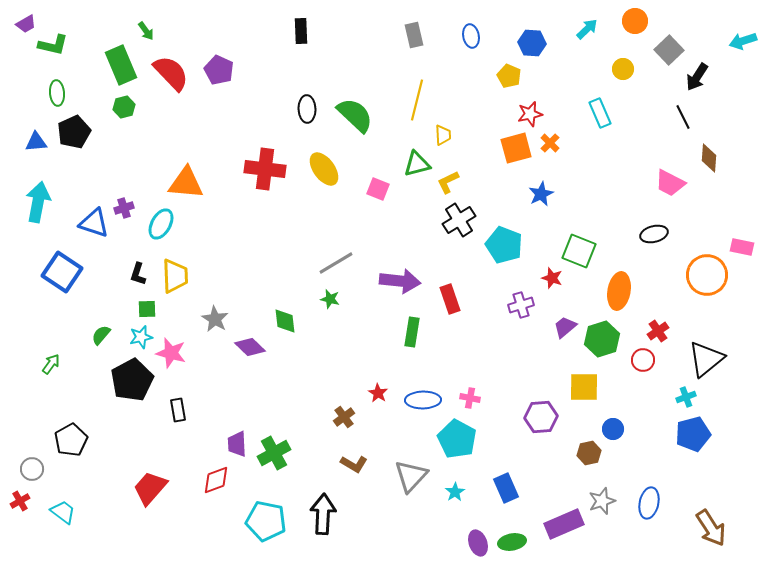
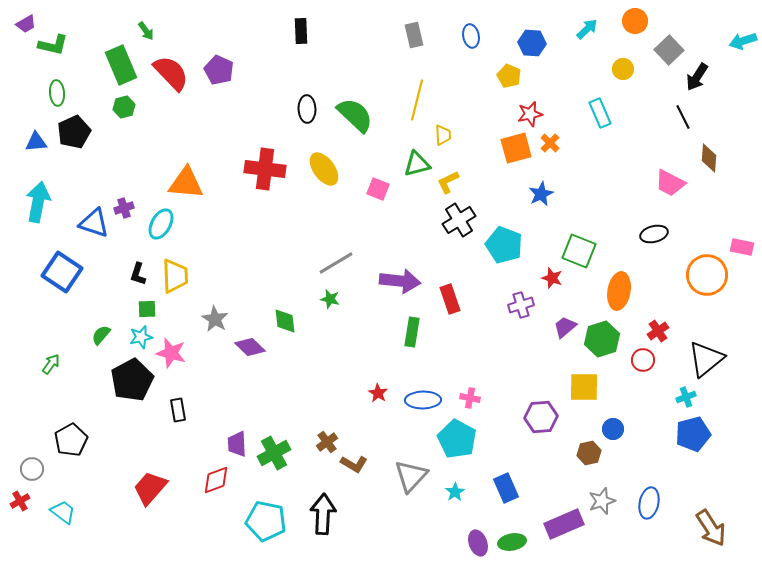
brown cross at (344, 417): moved 17 px left, 25 px down
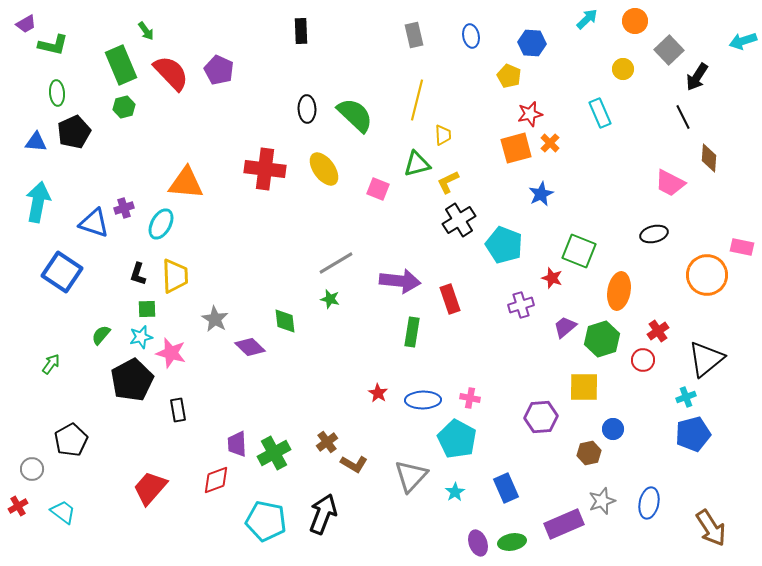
cyan arrow at (587, 29): moved 10 px up
blue triangle at (36, 142): rotated 10 degrees clockwise
red cross at (20, 501): moved 2 px left, 5 px down
black arrow at (323, 514): rotated 18 degrees clockwise
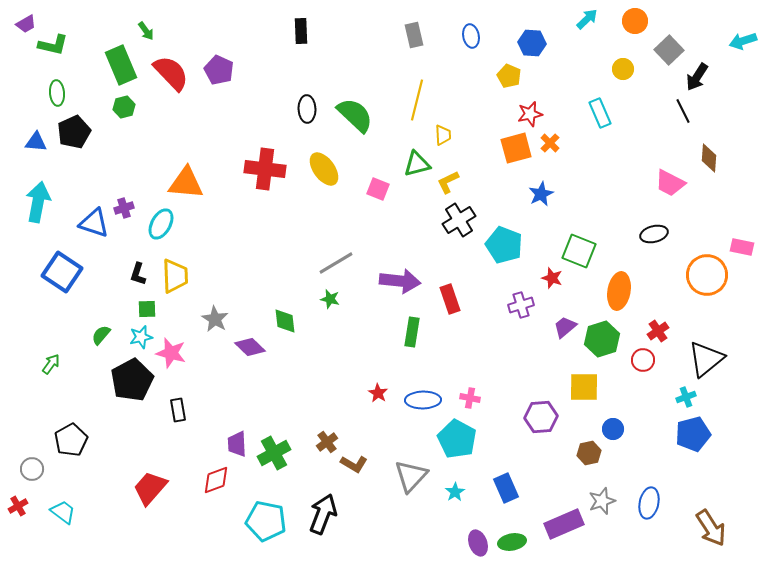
black line at (683, 117): moved 6 px up
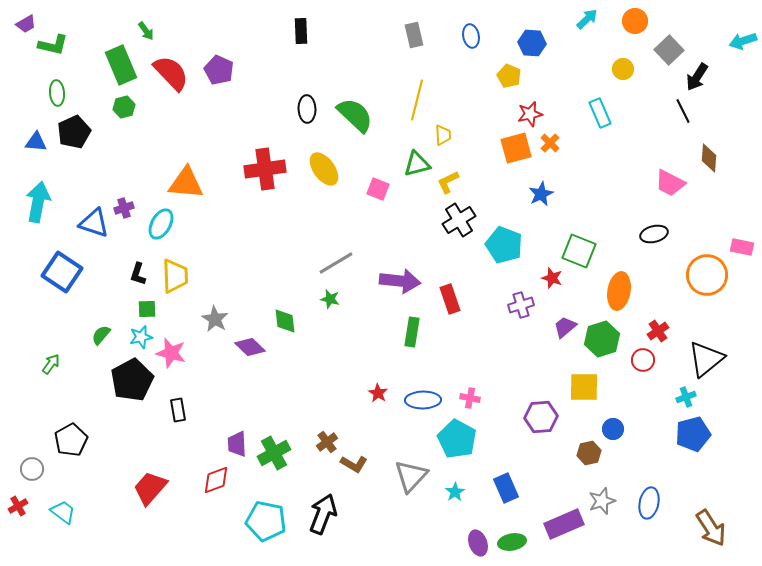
red cross at (265, 169): rotated 15 degrees counterclockwise
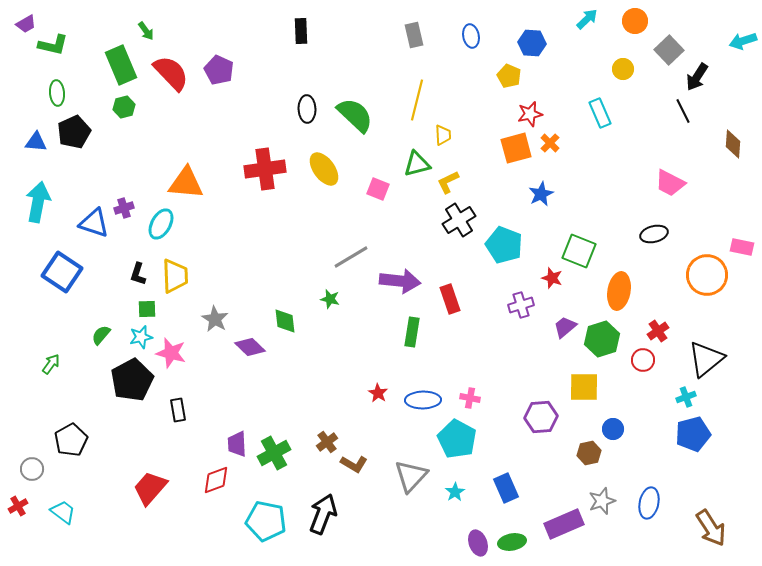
brown diamond at (709, 158): moved 24 px right, 14 px up
gray line at (336, 263): moved 15 px right, 6 px up
